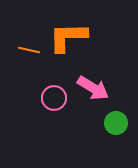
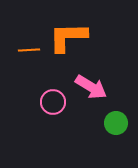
orange line: rotated 15 degrees counterclockwise
pink arrow: moved 2 px left, 1 px up
pink circle: moved 1 px left, 4 px down
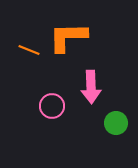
orange line: rotated 25 degrees clockwise
pink arrow: rotated 56 degrees clockwise
pink circle: moved 1 px left, 4 px down
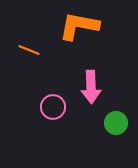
orange L-shape: moved 11 px right, 11 px up; rotated 12 degrees clockwise
pink circle: moved 1 px right, 1 px down
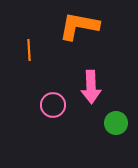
orange line: rotated 65 degrees clockwise
pink circle: moved 2 px up
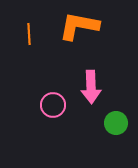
orange line: moved 16 px up
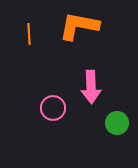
pink circle: moved 3 px down
green circle: moved 1 px right
